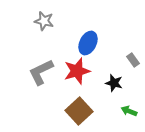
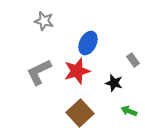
gray L-shape: moved 2 px left
brown square: moved 1 px right, 2 px down
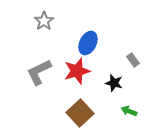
gray star: rotated 24 degrees clockwise
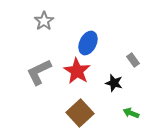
red star: rotated 24 degrees counterclockwise
green arrow: moved 2 px right, 2 px down
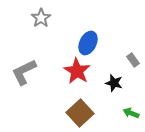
gray star: moved 3 px left, 3 px up
gray L-shape: moved 15 px left
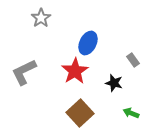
red star: moved 2 px left; rotated 8 degrees clockwise
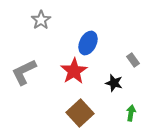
gray star: moved 2 px down
red star: moved 1 px left
green arrow: rotated 77 degrees clockwise
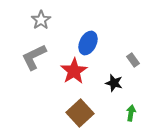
gray L-shape: moved 10 px right, 15 px up
